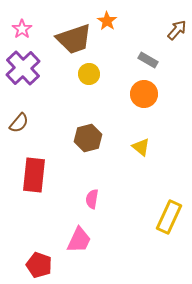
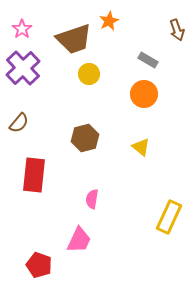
orange star: moved 2 px right; rotated 12 degrees clockwise
brown arrow: rotated 120 degrees clockwise
brown hexagon: moved 3 px left
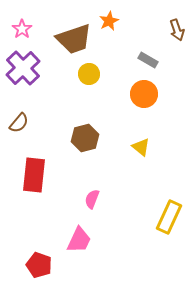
pink semicircle: rotated 12 degrees clockwise
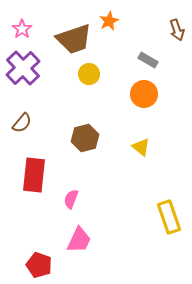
brown semicircle: moved 3 px right
pink semicircle: moved 21 px left
yellow rectangle: rotated 44 degrees counterclockwise
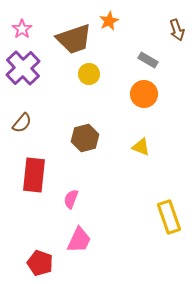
yellow triangle: rotated 18 degrees counterclockwise
red pentagon: moved 1 px right, 2 px up
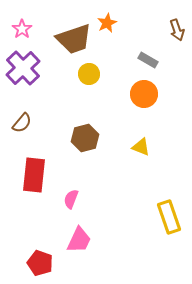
orange star: moved 2 px left, 2 px down
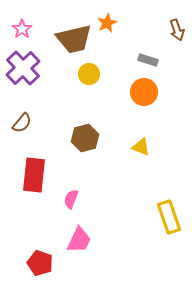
brown trapezoid: rotated 6 degrees clockwise
gray rectangle: rotated 12 degrees counterclockwise
orange circle: moved 2 px up
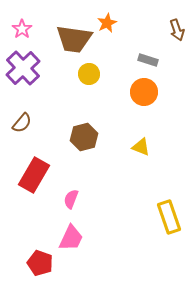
brown trapezoid: rotated 21 degrees clockwise
brown hexagon: moved 1 px left, 1 px up
red rectangle: rotated 24 degrees clockwise
pink trapezoid: moved 8 px left, 2 px up
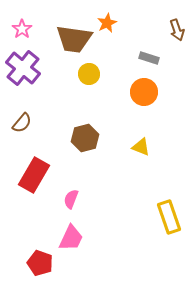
gray rectangle: moved 1 px right, 2 px up
purple cross: rotated 8 degrees counterclockwise
brown hexagon: moved 1 px right, 1 px down
